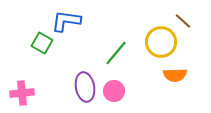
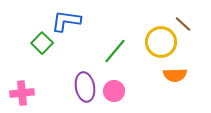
brown line: moved 3 px down
green square: rotated 15 degrees clockwise
green line: moved 1 px left, 2 px up
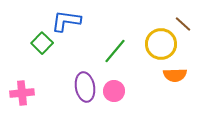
yellow circle: moved 2 px down
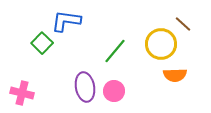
pink cross: rotated 20 degrees clockwise
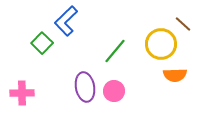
blue L-shape: rotated 52 degrees counterclockwise
pink cross: rotated 15 degrees counterclockwise
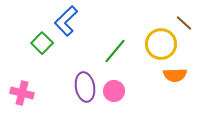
brown line: moved 1 px right, 1 px up
pink cross: rotated 15 degrees clockwise
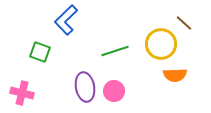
blue L-shape: moved 1 px up
green square: moved 2 px left, 9 px down; rotated 25 degrees counterclockwise
green line: rotated 32 degrees clockwise
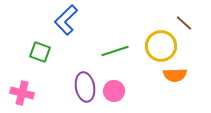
yellow circle: moved 2 px down
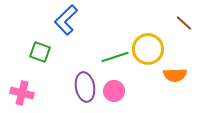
yellow circle: moved 13 px left, 3 px down
green line: moved 6 px down
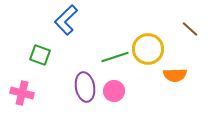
brown line: moved 6 px right, 6 px down
green square: moved 3 px down
